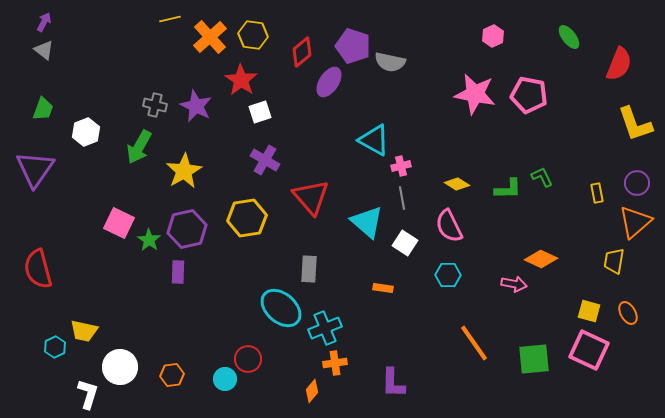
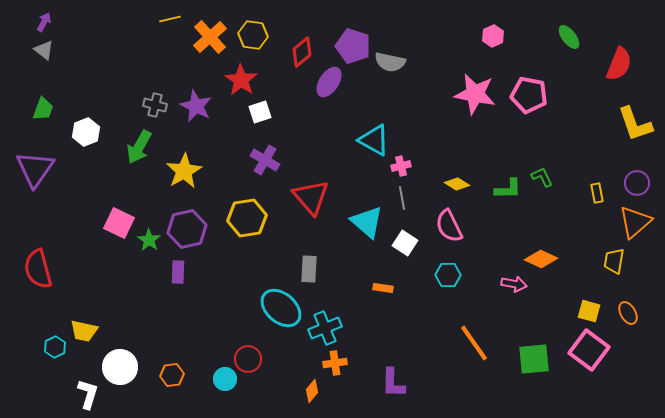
pink square at (589, 350): rotated 12 degrees clockwise
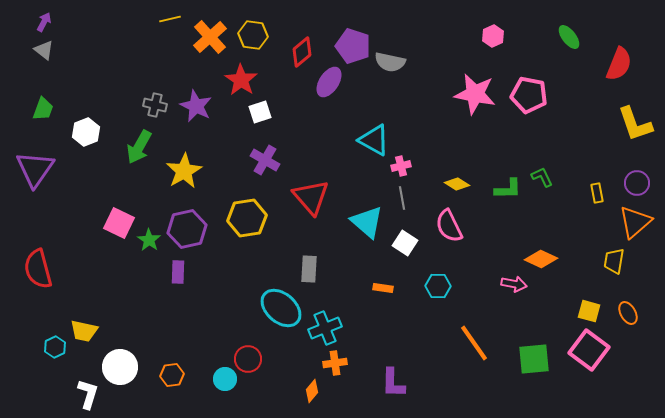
cyan hexagon at (448, 275): moved 10 px left, 11 px down
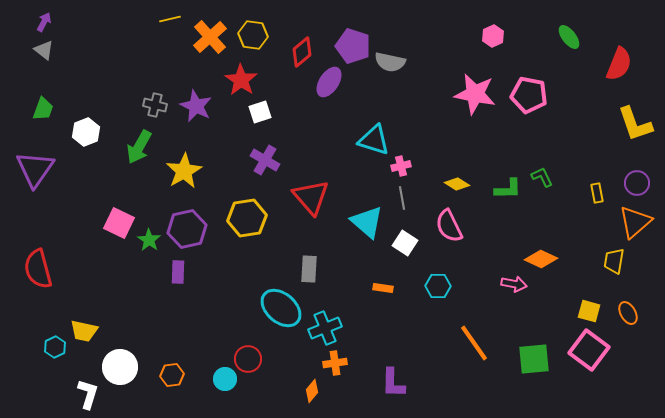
cyan triangle at (374, 140): rotated 12 degrees counterclockwise
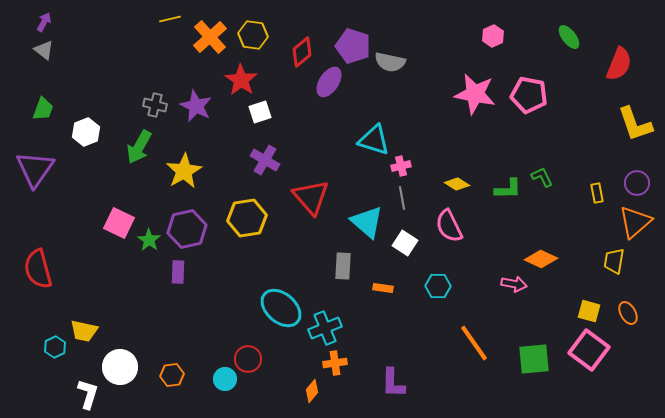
gray rectangle at (309, 269): moved 34 px right, 3 px up
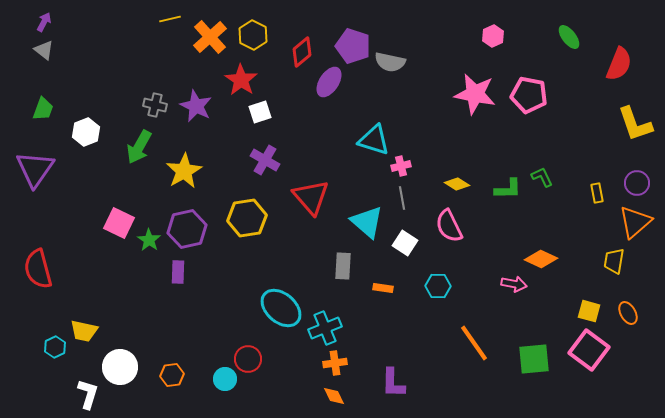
yellow hexagon at (253, 35): rotated 20 degrees clockwise
orange diamond at (312, 391): moved 22 px right, 5 px down; rotated 65 degrees counterclockwise
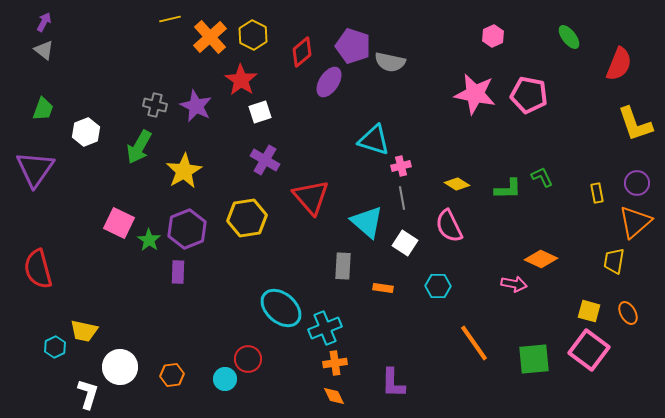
purple hexagon at (187, 229): rotated 9 degrees counterclockwise
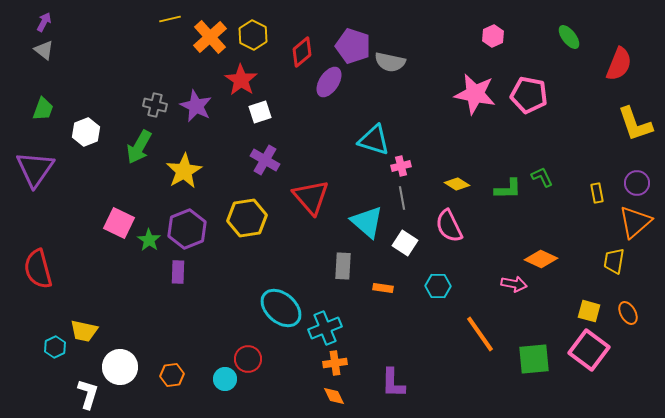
orange line at (474, 343): moved 6 px right, 9 px up
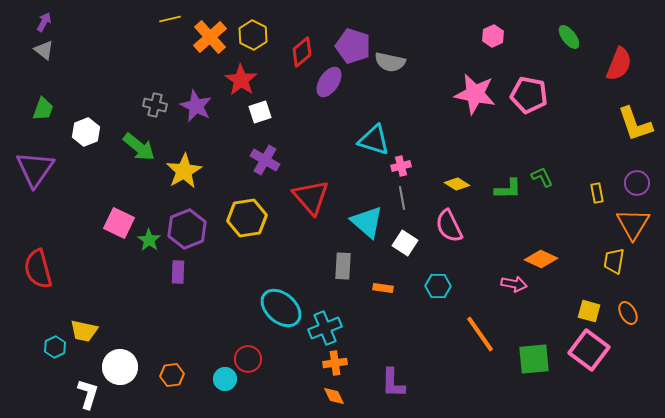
green arrow at (139, 147): rotated 80 degrees counterclockwise
orange triangle at (635, 222): moved 2 px left, 2 px down; rotated 18 degrees counterclockwise
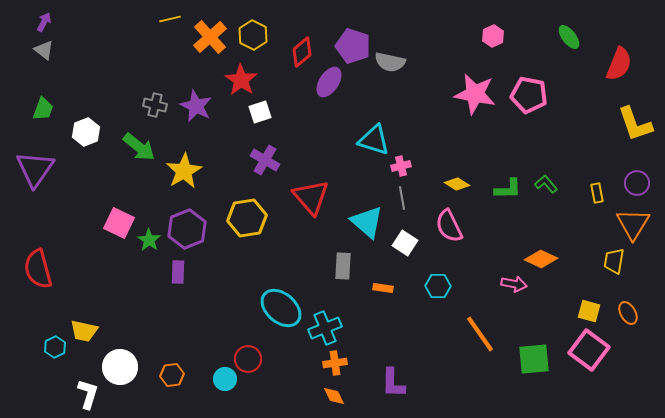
green L-shape at (542, 177): moved 4 px right, 7 px down; rotated 15 degrees counterclockwise
